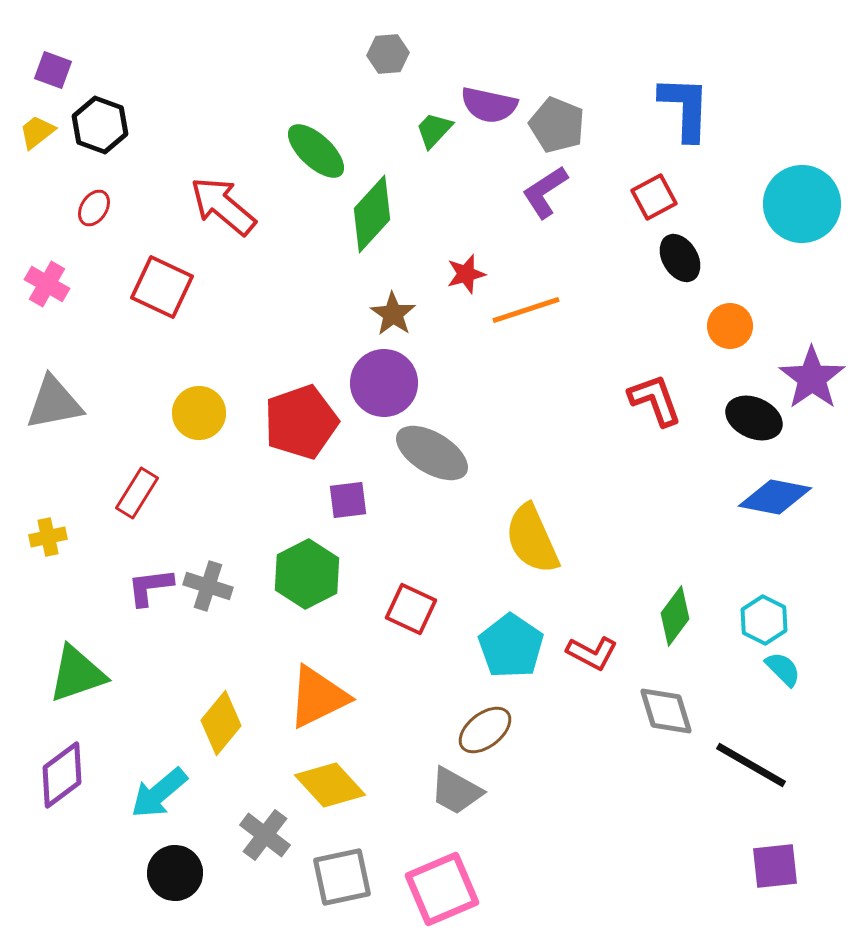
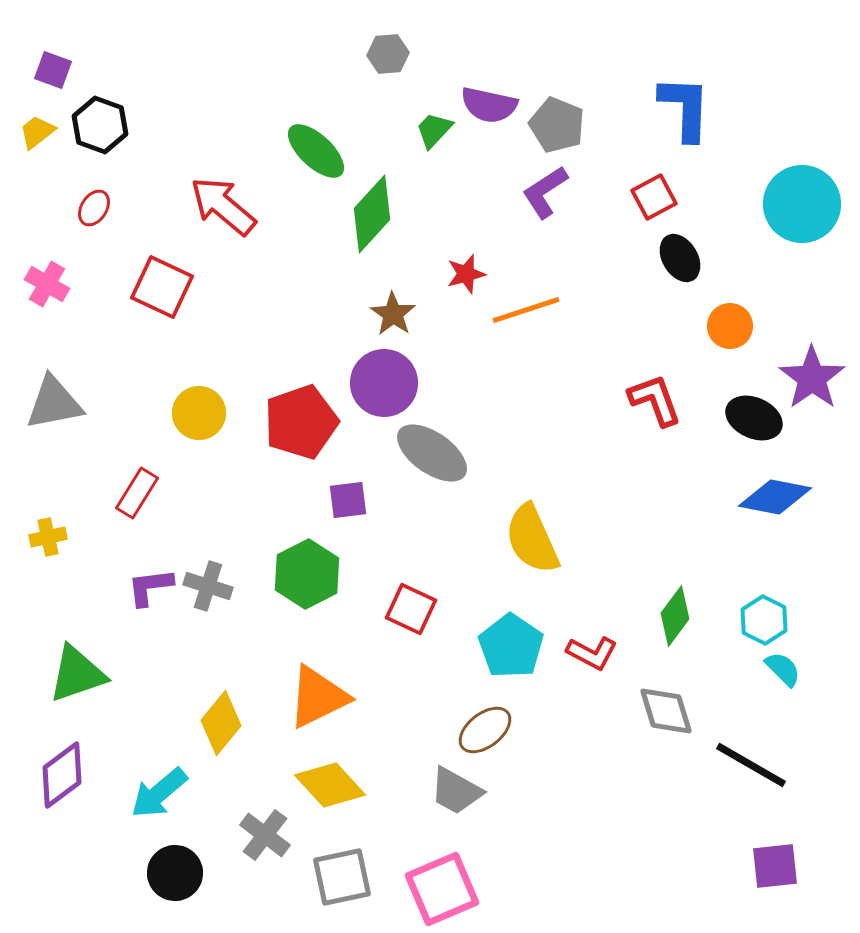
gray ellipse at (432, 453): rotated 4 degrees clockwise
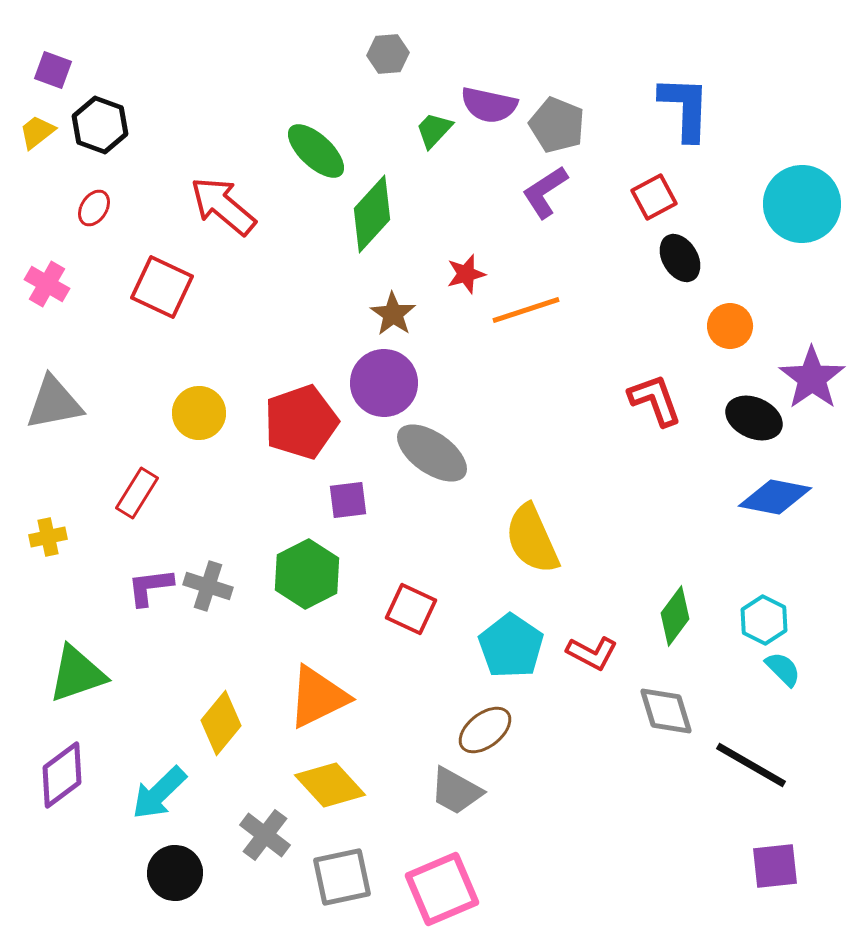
cyan arrow at (159, 793): rotated 4 degrees counterclockwise
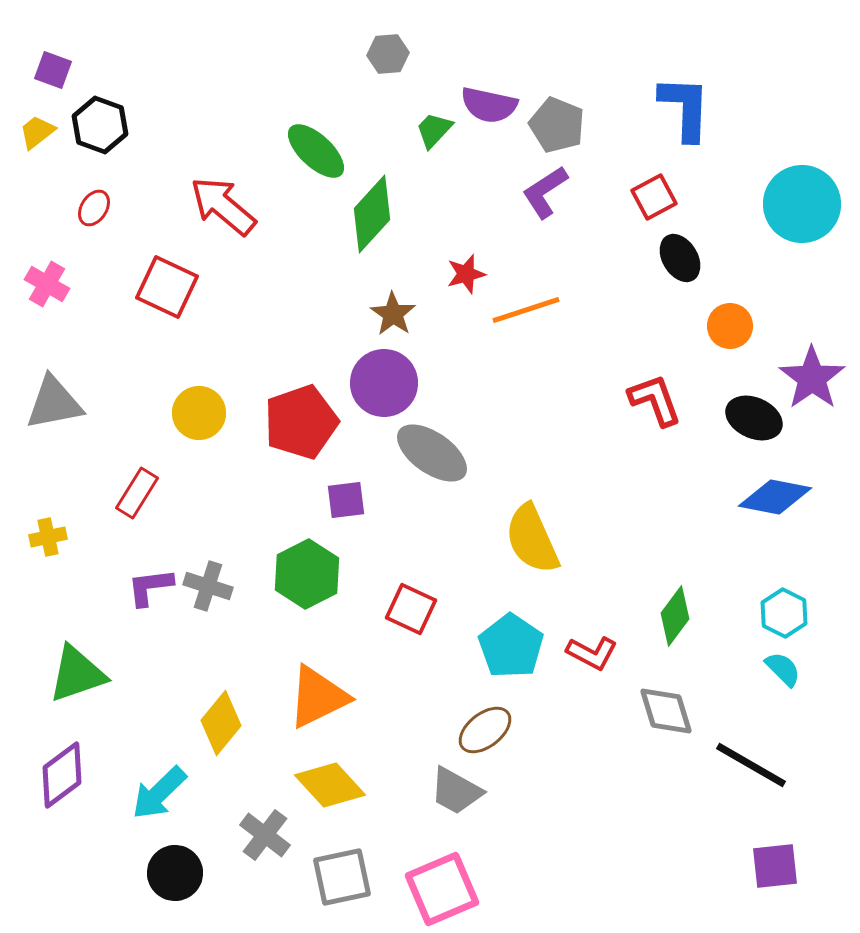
red square at (162, 287): moved 5 px right
purple square at (348, 500): moved 2 px left
cyan hexagon at (764, 620): moved 20 px right, 7 px up
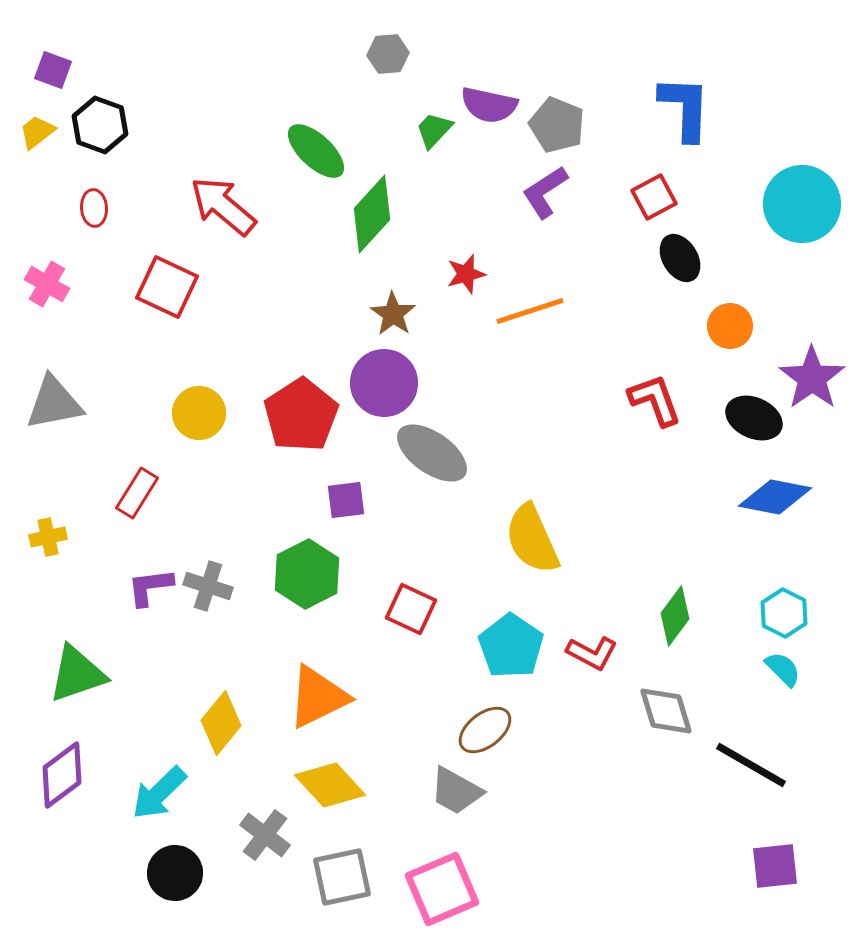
red ellipse at (94, 208): rotated 36 degrees counterclockwise
orange line at (526, 310): moved 4 px right, 1 px down
red pentagon at (301, 422): moved 7 px up; rotated 14 degrees counterclockwise
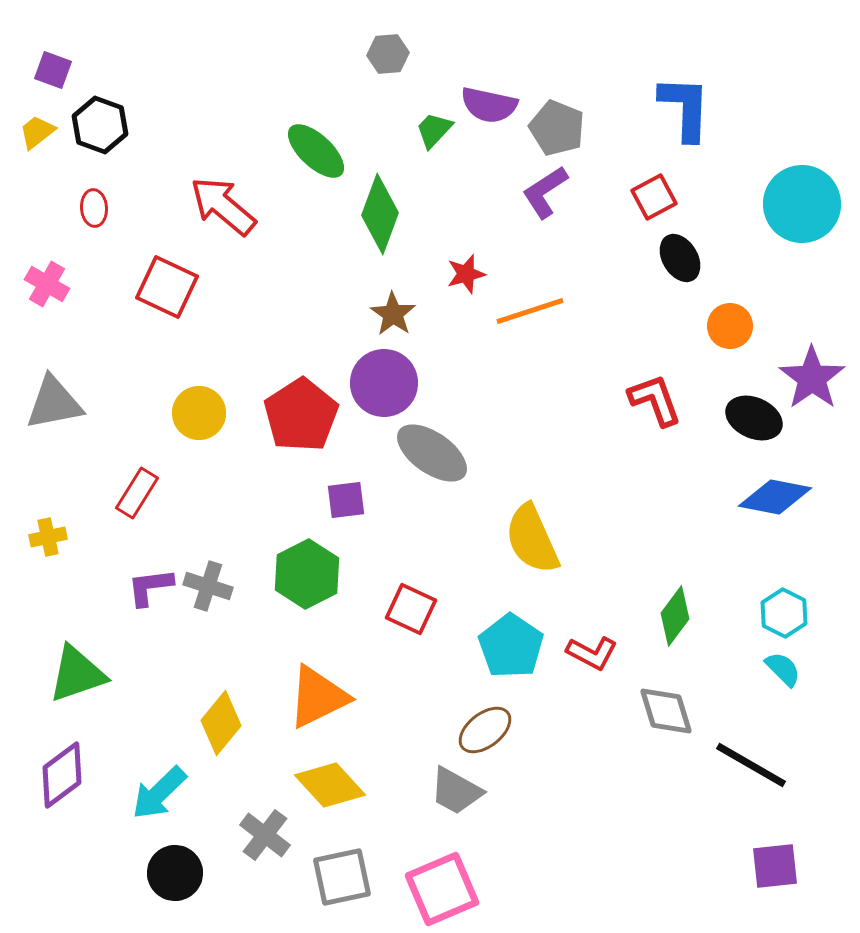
gray pentagon at (557, 125): moved 3 px down
green diamond at (372, 214): moved 8 px right; rotated 22 degrees counterclockwise
